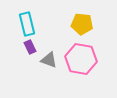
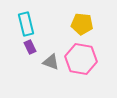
cyan rectangle: moved 1 px left
gray triangle: moved 2 px right, 2 px down
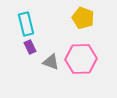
yellow pentagon: moved 1 px right, 6 px up; rotated 15 degrees clockwise
pink hexagon: rotated 12 degrees counterclockwise
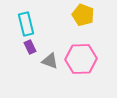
yellow pentagon: moved 3 px up
gray triangle: moved 1 px left, 1 px up
